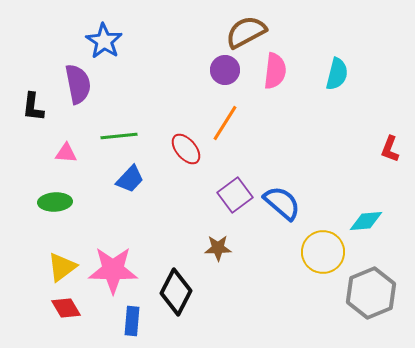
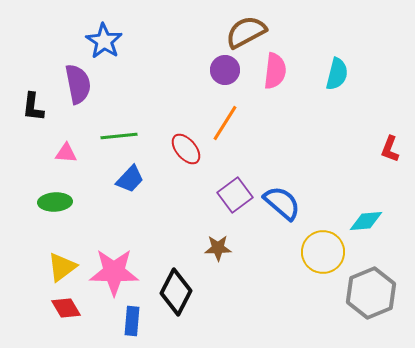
pink star: moved 1 px right, 2 px down
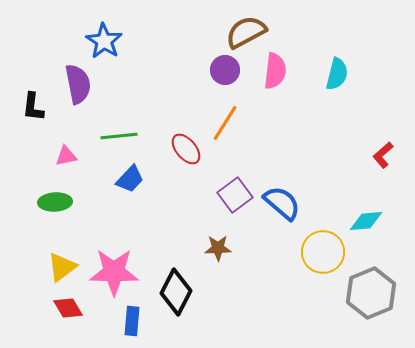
red L-shape: moved 7 px left, 6 px down; rotated 28 degrees clockwise
pink triangle: moved 3 px down; rotated 15 degrees counterclockwise
red diamond: moved 2 px right
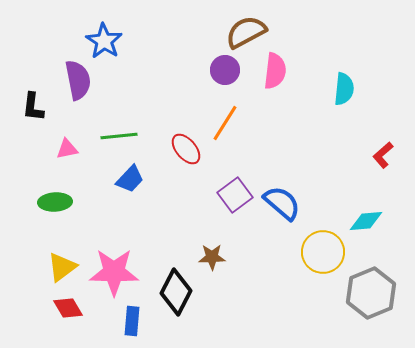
cyan semicircle: moved 7 px right, 15 px down; rotated 8 degrees counterclockwise
purple semicircle: moved 4 px up
pink triangle: moved 1 px right, 7 px up
brown star: moved 6 px left, 9 px down
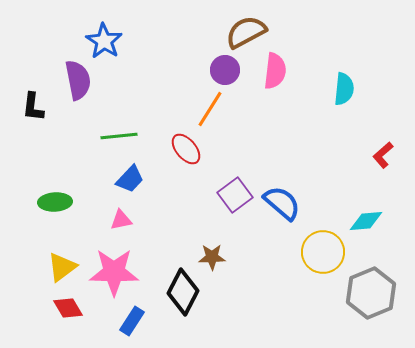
orange line: moved 15 px left, 14 px up
pink triangle: moved 54 px right, 71 px down
black diamond: moved 7 px right
blue rectangle: rotated 28 degrees clockwise
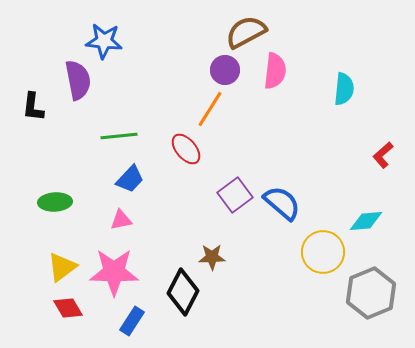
blue star: rotated 27 degrees counterclockwise
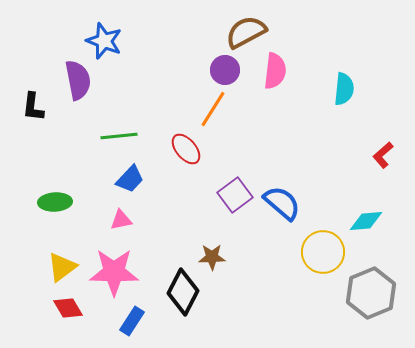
blue star: rotated 15 degrees clockwise
orange line: moved 3 px right
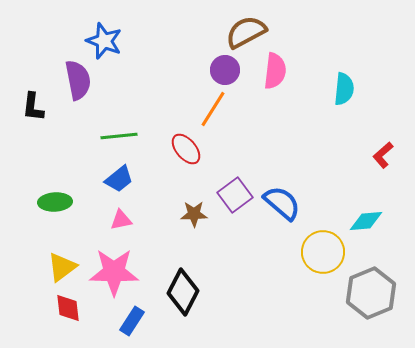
blue trapezoid: moved 11 px left; rotated 8 degrees clockwise
brown star: moved 18 px left, 43 px up
red diamond: rotated 24 degrees clockwise
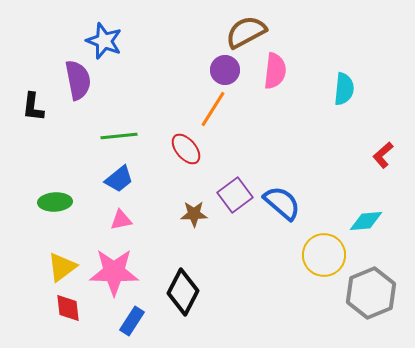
yellow circle: moved 1 px right, 3 px down
